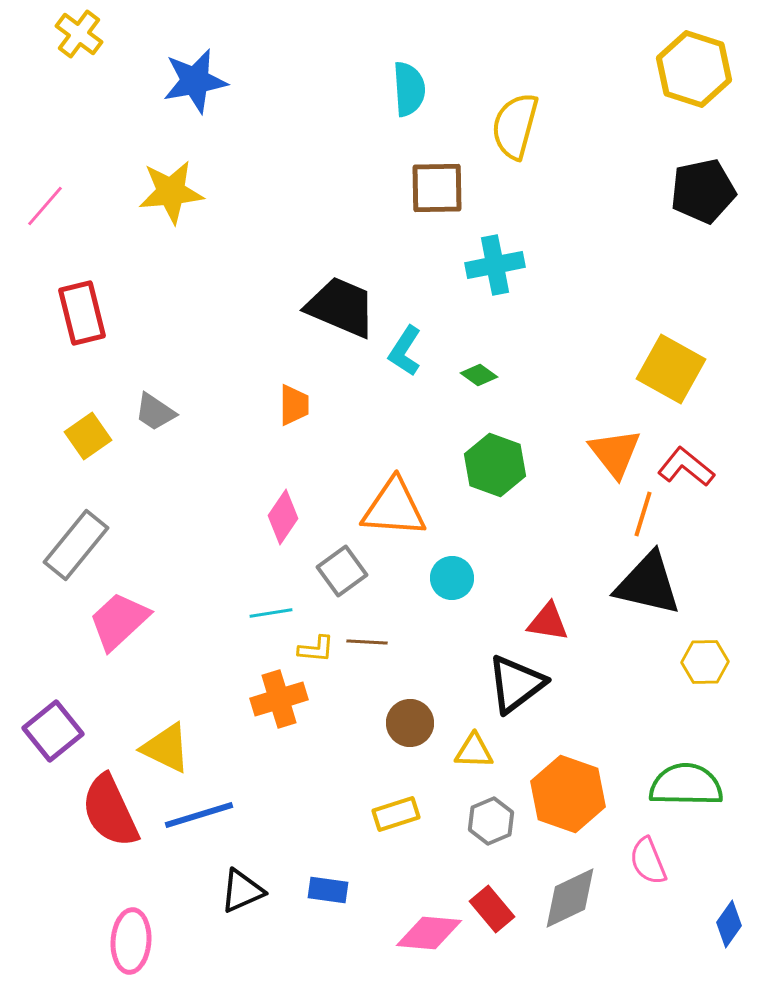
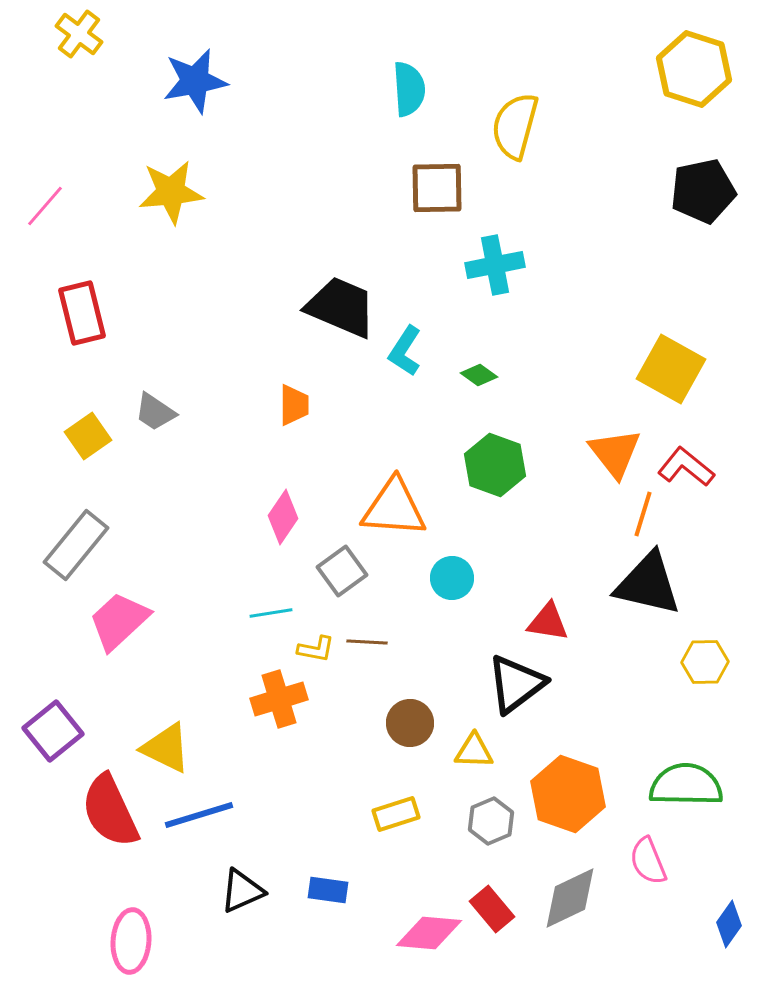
yellow L-shape at (316, 649): rotated 6 degrees clockwise
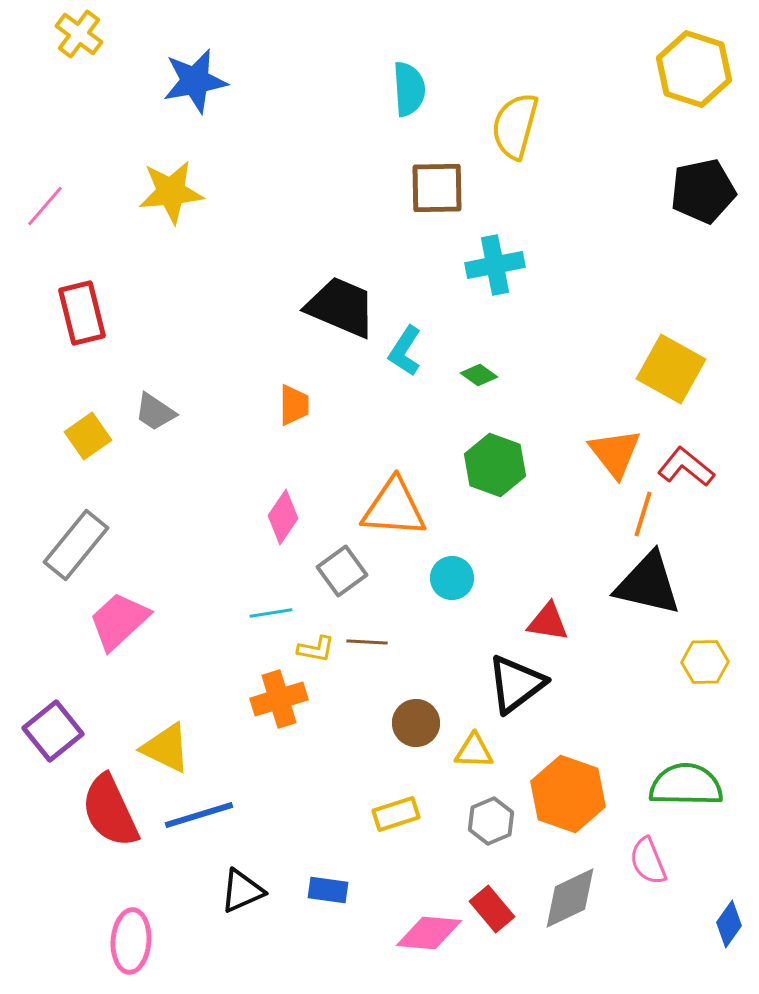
brown circle at (410, 723): moved 6 px right
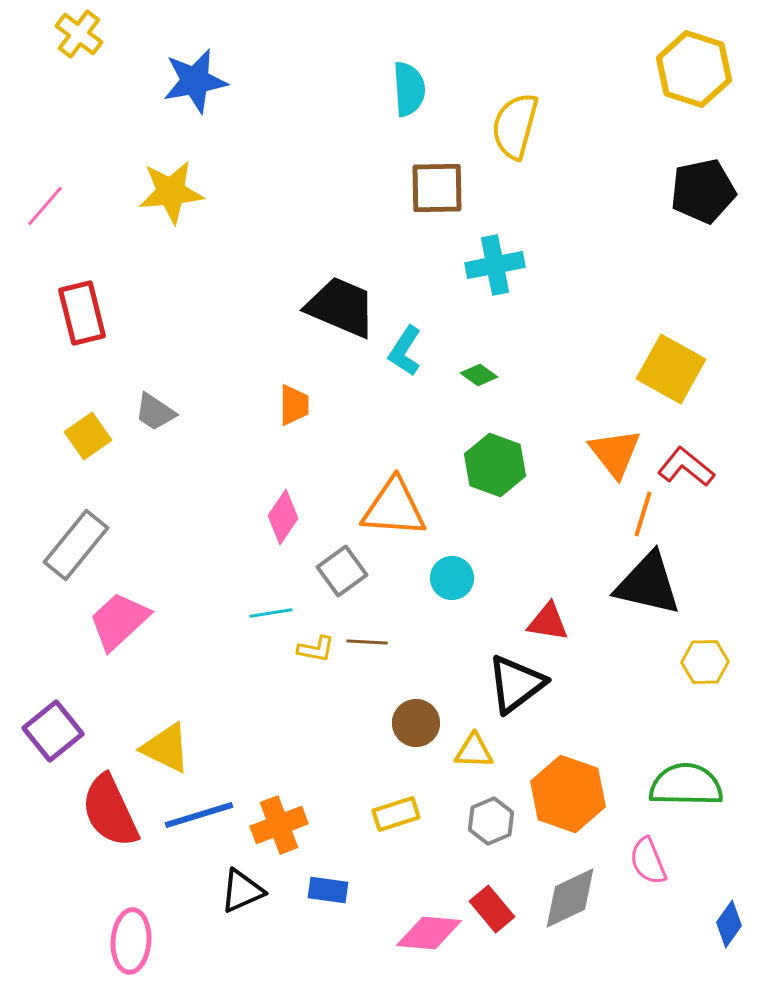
orange cross at (279, 699): moved 126 px down; rotated 4 degrees counterclockwise
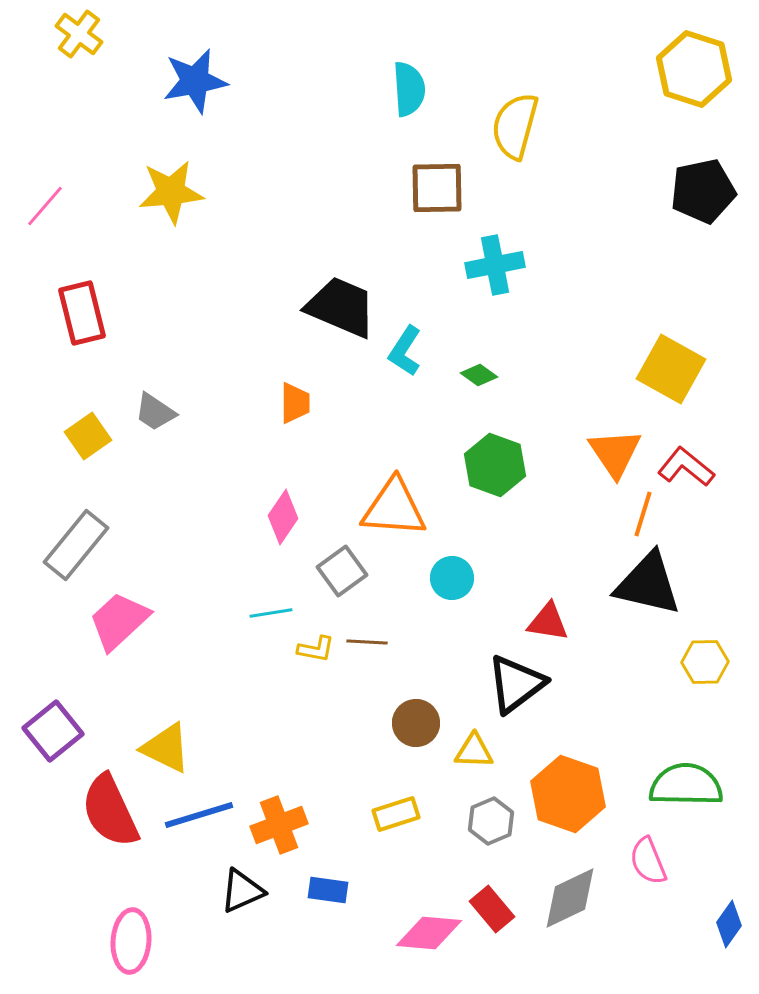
orange trapezoid at (294, 405): moved 1 px right, 2 px up
orange triangle at (615, 453): rotated 4 degrees clockwise
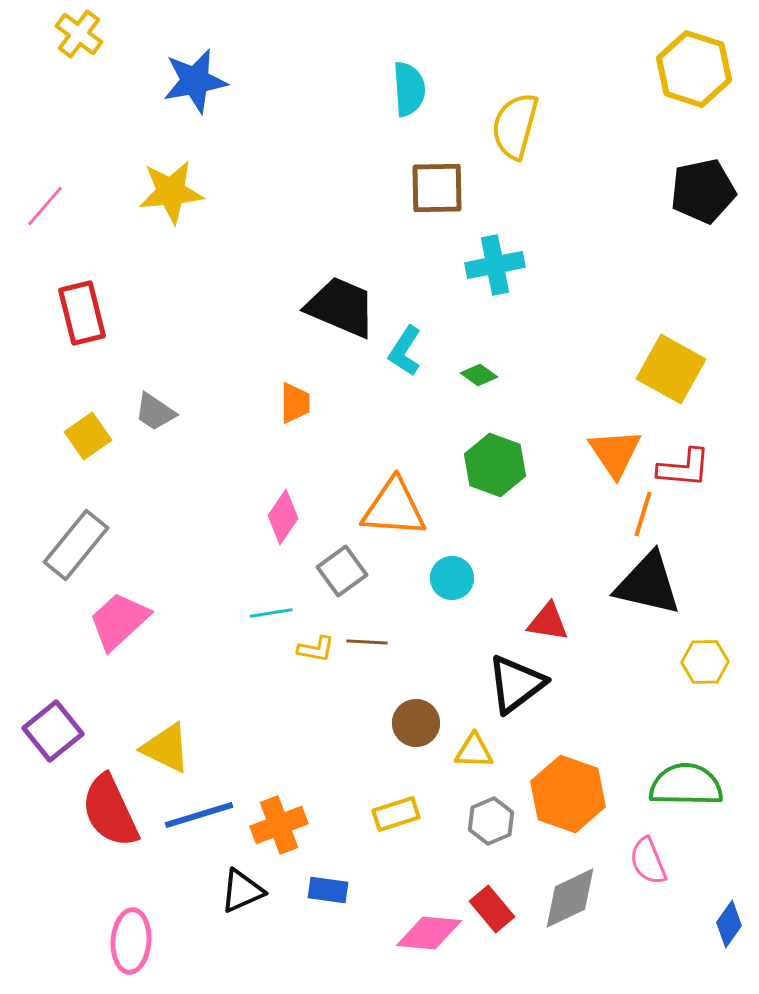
red L-shape at (686, 467): moved 2 px left, 1 px down; rotated 146 degrees clockwise
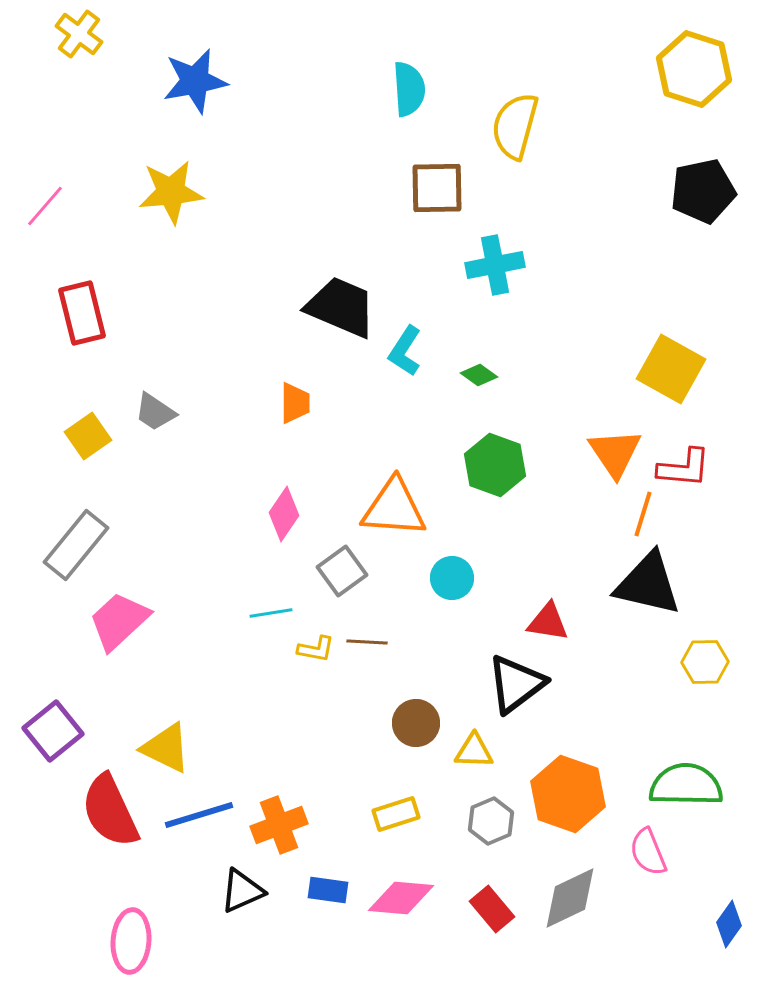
pink diamond at (283, 517): moved 1 px right, 3 px up
pink semicircle at (648, 861): moved 9 px up
pink diamond at (429, 933): moved 28 px left, 35 px up
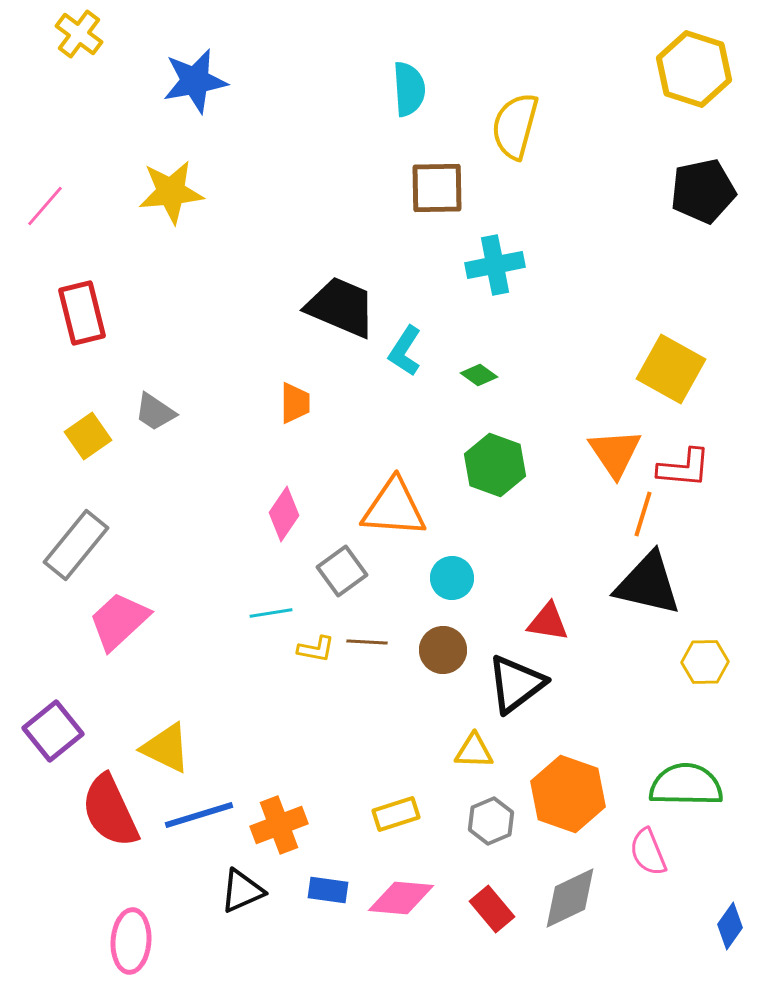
brown circle at (416, 723): moved 27 px right, 73 px up
blue diamond at (729, 924): moved 1 px right, 2 px down
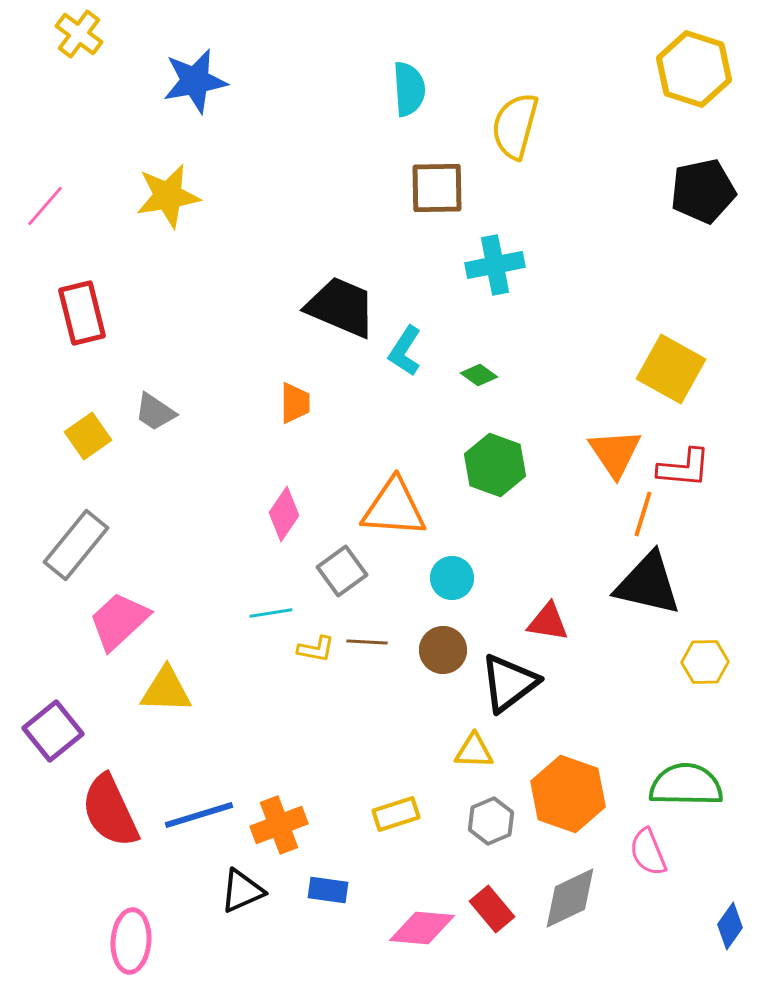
yellow star at (171, 192): moved 3 px left, 4 px down; rotated 4 degrees counterclockwise
black triangle at (516, 684): moved 7 px left, 1 px up
yellow triangle at (166, 748): moved 58 px up; rotated 24 degrees counterclockwise
pink diamond at (401, 898): moved 21 px right, 30 px down
